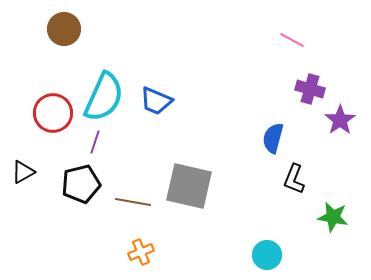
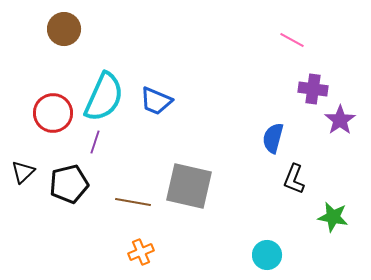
purple cross: moved 3 px right; rotated 8 degrees counterclockwise
black triangle: rotated 15 degrees counterclockwise
black pentagon: moved 12 px left
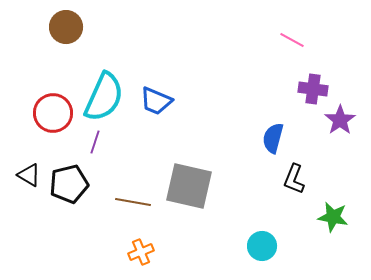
brown circle: moved 2 px right, 2 px up
black triangle: moved 6 px right, 3 px down; rotated 45 degrees counterclockwise
cyan circle: moved 5 px left, 9 px up
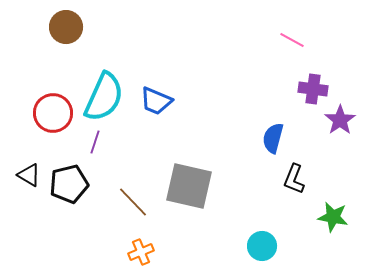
brown line: rotated 36 degrees clockwise
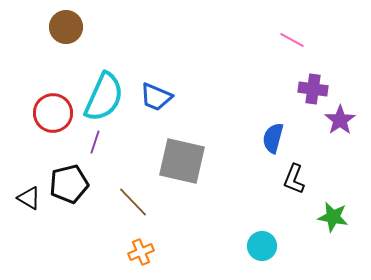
blue trapezoid: moved 4 px up
black triangle: moved 23 px down
gray square: moved 7 px left, 25 px up
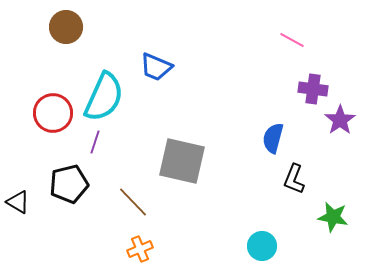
blue trapezoid: moved 30 px up
black triangle: moved 11 px left, 4 px down
orange cross: moved 1 px left, 3 px up
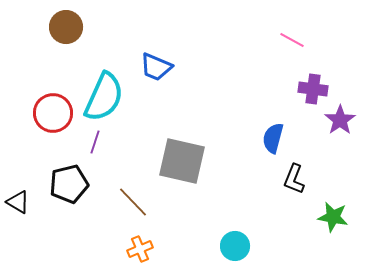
cyan circle: moved 27 px left
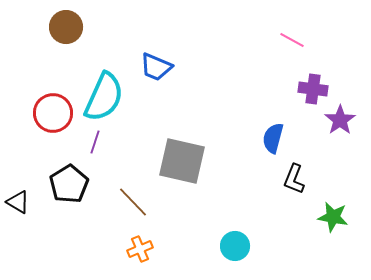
black pentagon: rotated 18 degrees counterclockwise
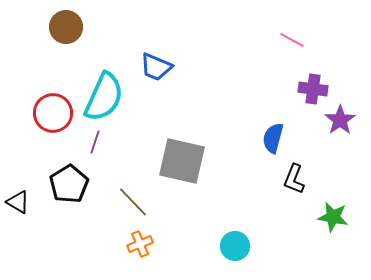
orange cross: moved 5 px up
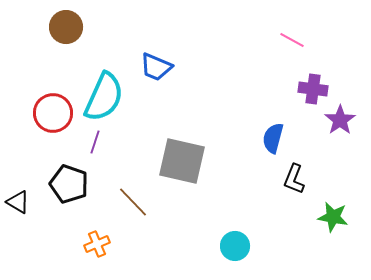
black pentagon: rotated 21 degrees counterclockwise
orange cross: moved 43 px left
